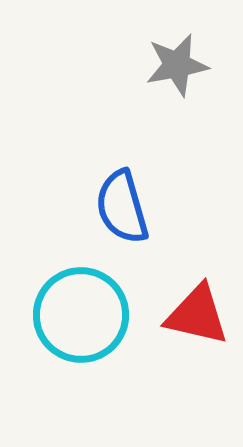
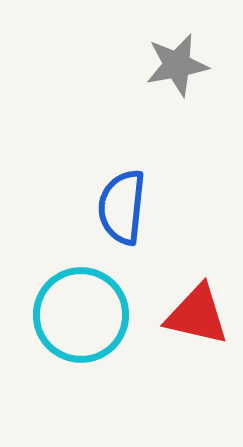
blue semicircle: rotated 22 degrees clockwise
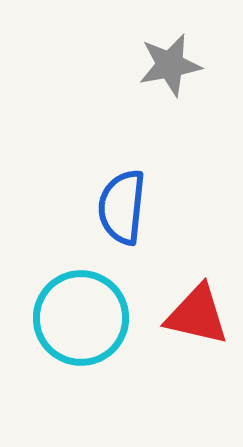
gray star: moved 7 px left
cyan circle: moved 3 px down
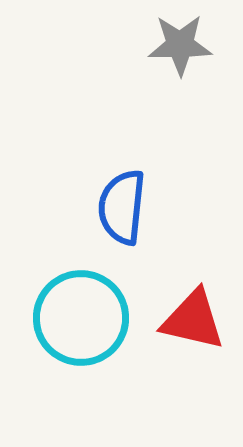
gray star: moved 10 px right, 20 px up; rotated 10 degrees clockwise
red triangle: moved 4 px left, 5 px down
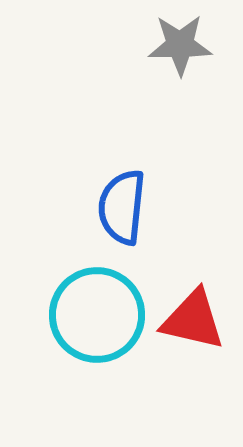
cyan circle: moved 16 px right, 3 px up
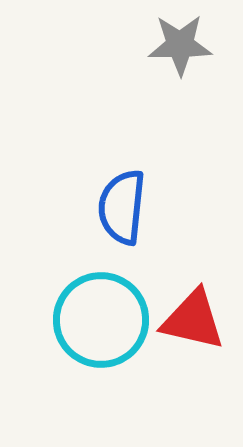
cyan circle: moved 4 px right, 5 px down
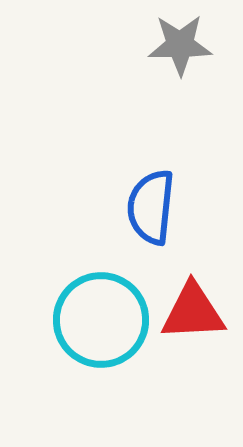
blue semicircle: moved 29 px right
red triangle: moved 8 px up; rotated 16 degrees counterclockwise
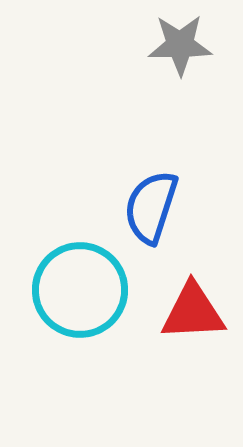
blue semicircle: rotated 12 degrees clockwise
cyan circle: moved 21 px left, 30 px up
